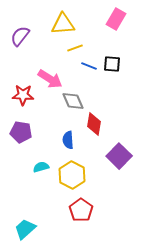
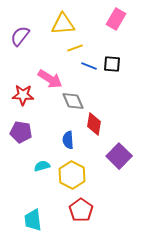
cyan semicircle: moved 1 px right, 1 px up
cyan trapezoid: moved 8 px right, 9 px up; rotated 55 degrees counterclockwise
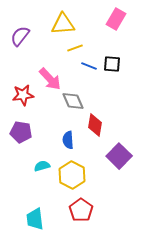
pink arrow: rotated 15 degrees clockwise
red star: rotated 10 degrees counterclockwise
red diamond: moved 1 px right, 1 px down
cyan trapezoid: moved 2 px right, 1 px up
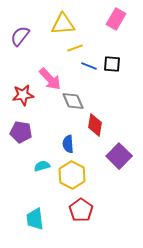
blue semicircle: moved 4 px down
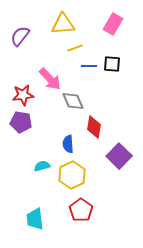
pink rectangle: moved 3 px left, 5 px down
blue line: rotated 21 degrees counterclockwise
red diamond: moved 1 px left, 2 px down
purple pentagon: moved 10 px up
yellow hexagon: rotated 8 degrees clockwise
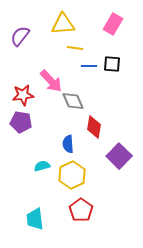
yellow line: rotated 28 degrees clockwise
pink arrow: moved 1 px right, 2 px down
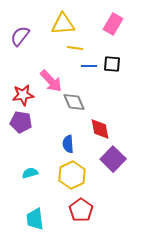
gray diamond: moved 1 px right, 1 px down
red diamond: moved 6 px right, 2 px down; rotated 20 degrees counterclockwise
purple square: moved 6 px left, 3 px down
cyan semicircle: moved 12 px left, 7 px down
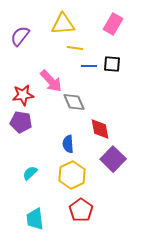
cyan semicircle: rotated 28 degrees counterclockwise
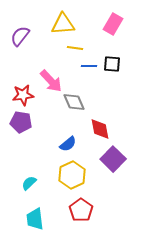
blue semicircle: rotated 126 degrees counterclockwise
cyan semicircle: moved 1 px left, 10 px down
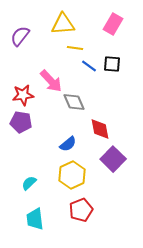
blue line: rotated 35 degrees clockwise
red pentagon: rotated 15 degrees clockwise
